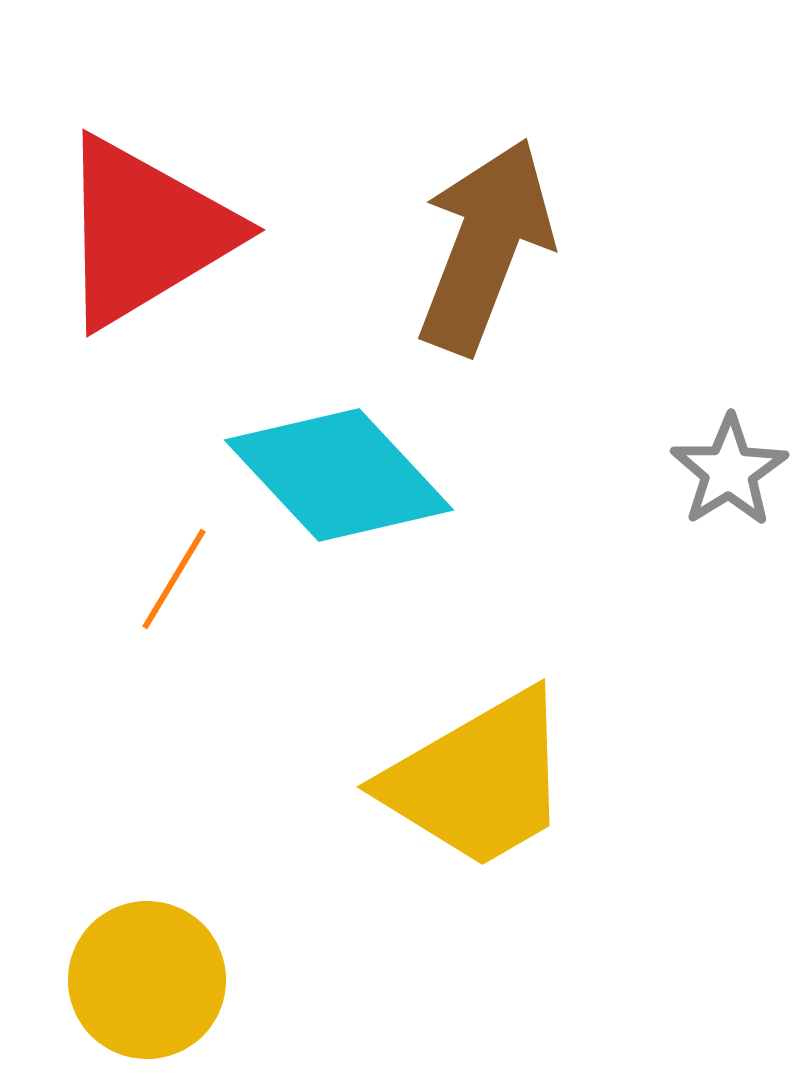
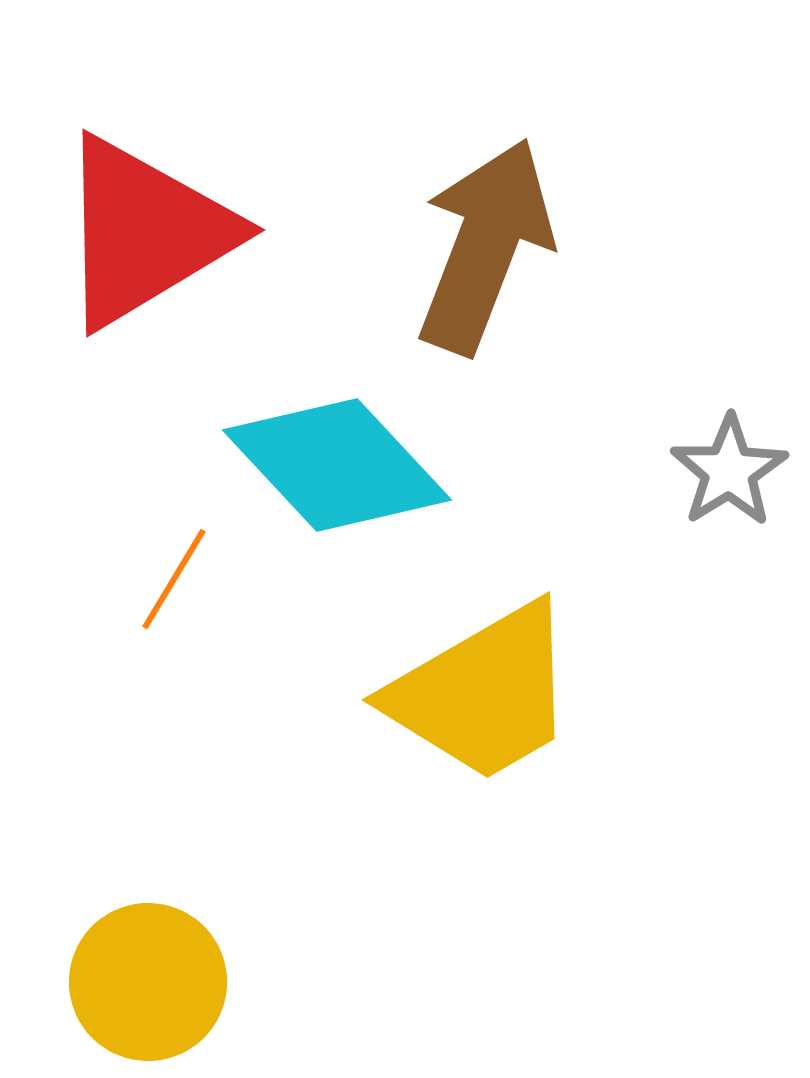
cyan diamond: moved 2 px left, 10 px up
yellow trapezoid: moved 5 px right, 87 px up
yellow circle: moved 1 px right, 2 px down
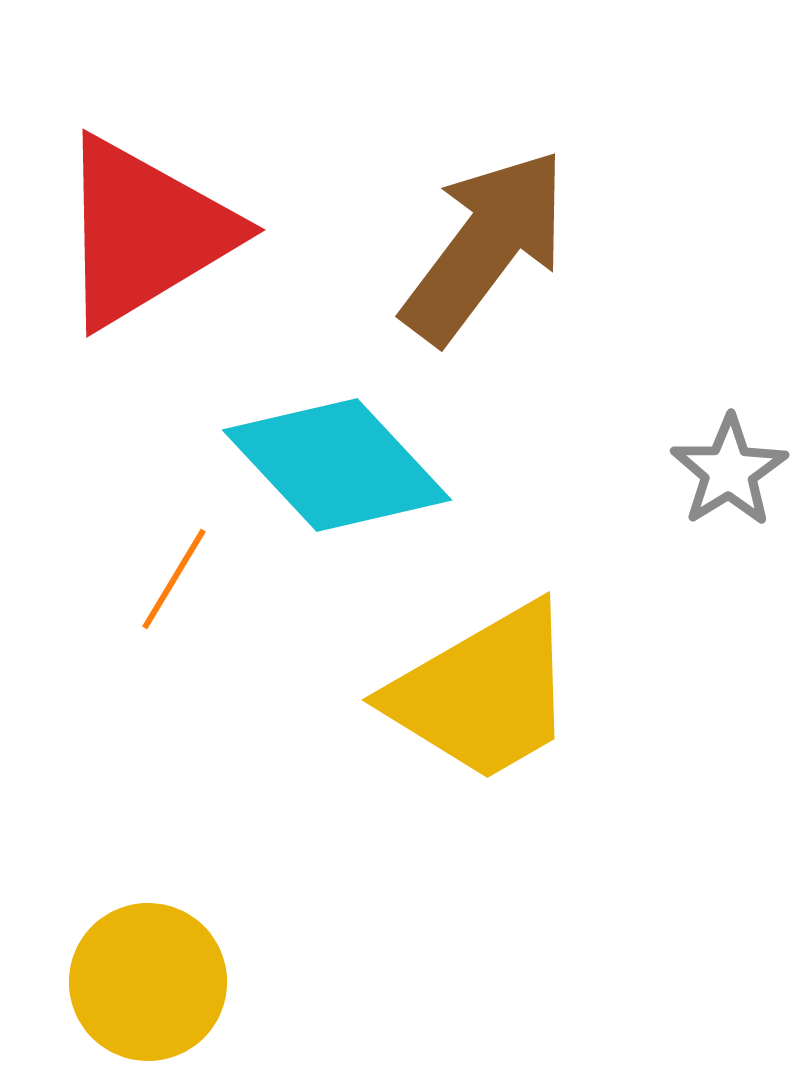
brown arrow: rotated 16 degrees clockwise
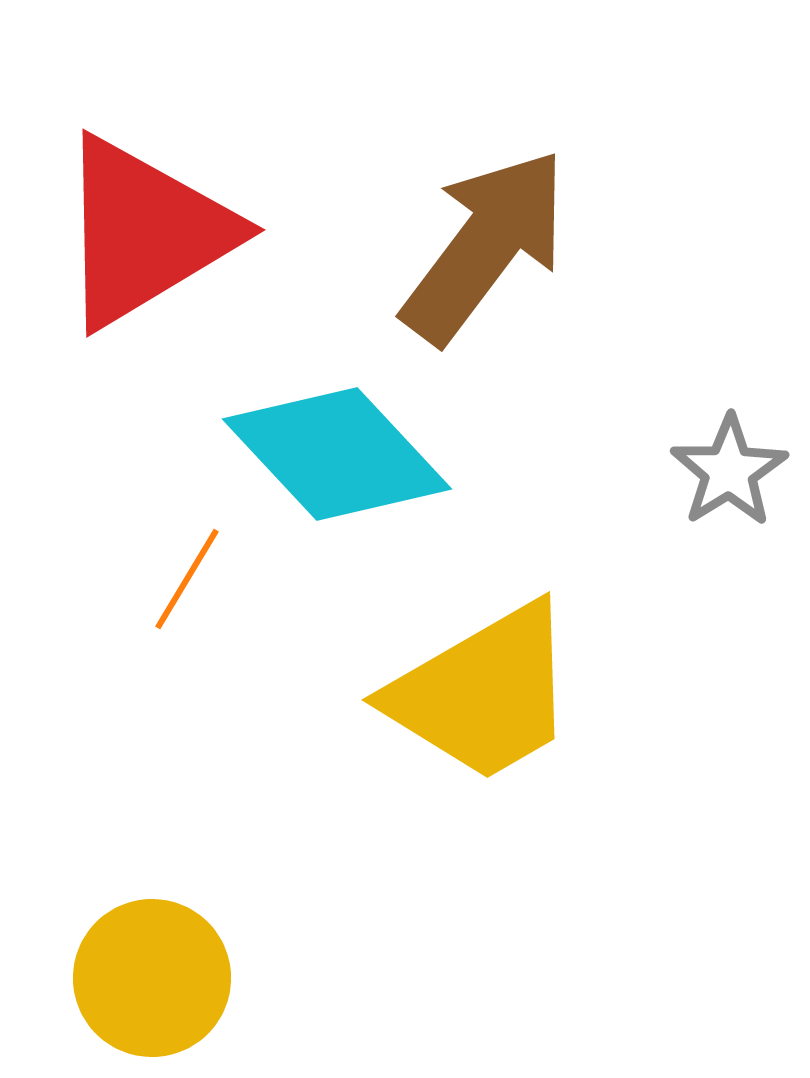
cyan diamond: moved 11 px up
orange line: moved 13 px right
yellow circle: moved 4 px right, 4 px up
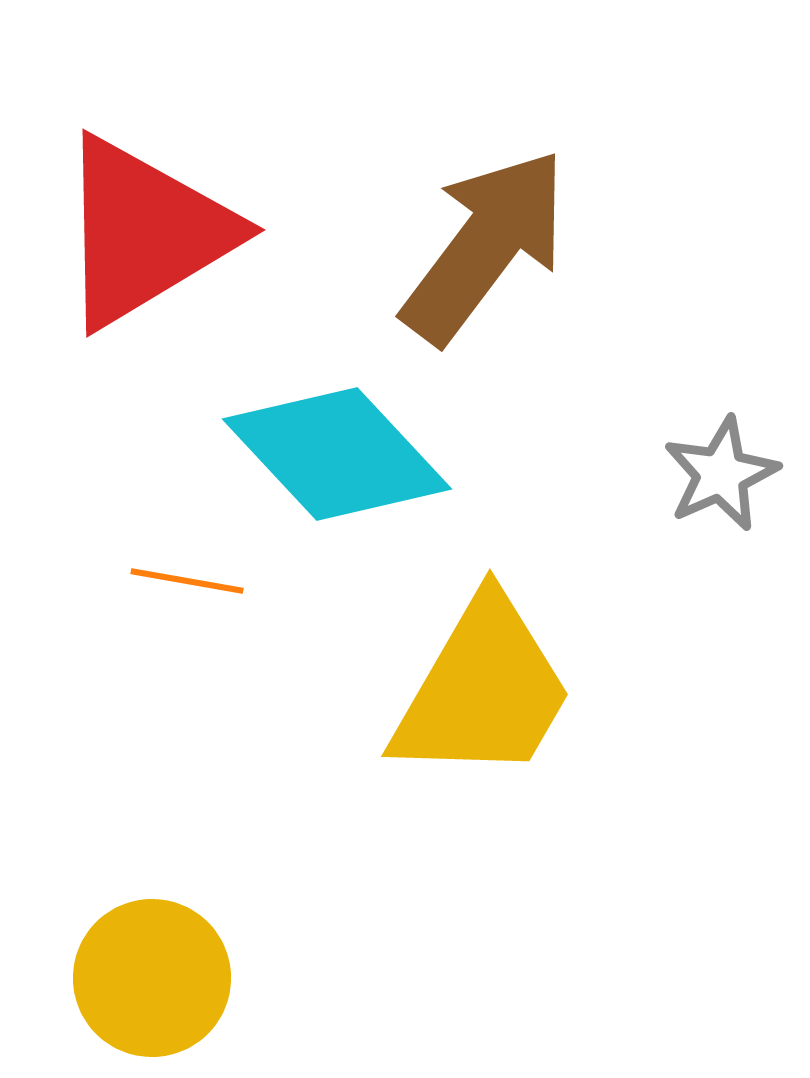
gray star: moved 8 px left, 3 px down; rotated 8 degrees clockwise
orange line: moved 2 px down; rotated 69 degrees clockwise
yellow trapezoid: moved 3 px up; rotated 30 degrees counterclockwise
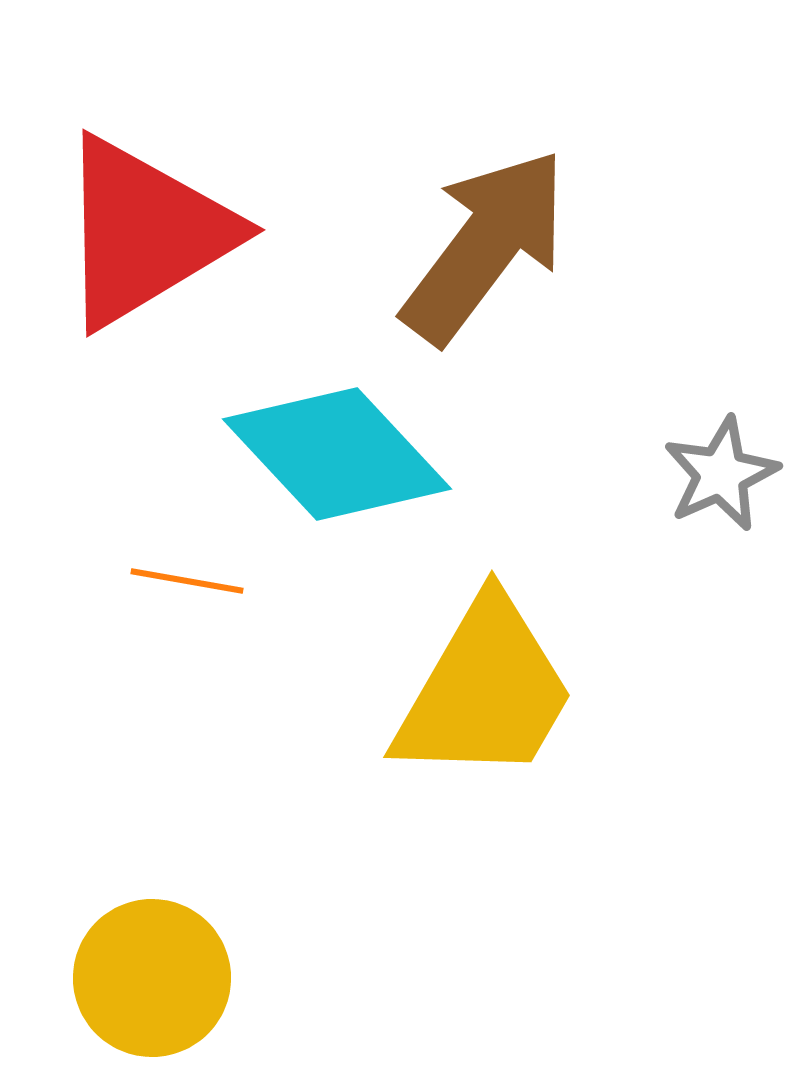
yellow trapezoid: moved 2 px right, 1 px down
